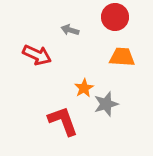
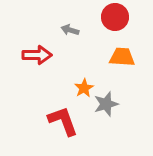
red arrow: rotated 24 degrees counterclockwise
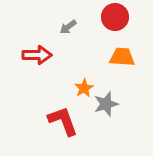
gray arrow: moved 2 px left, 3 px up; rotated 54 degrees counterclockwise
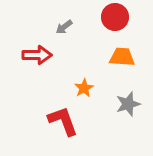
gray arrow: moved 4 px left
gray star: moved 22 px right
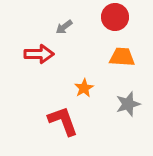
red arrow: moved 2 px right, 1 px up
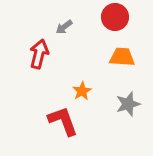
red arrow: rotated 76 degrees counterclockwise
orange star: moved 2 px left, 3 px down
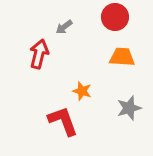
orange star: rotated 24 degrees counterclockwise
gray star: moved 1 px right, 4 px down
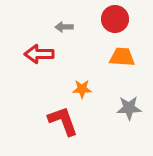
red circle: moved 2 px down
gray arrow: rotated 36 degrees clockwise
red arrow: rotated 104 degrees counterclockwise
orange star: moved 2 px up; rotated 18 degrees counterclockwise
gray star: rotated 15 degrees clockwise
